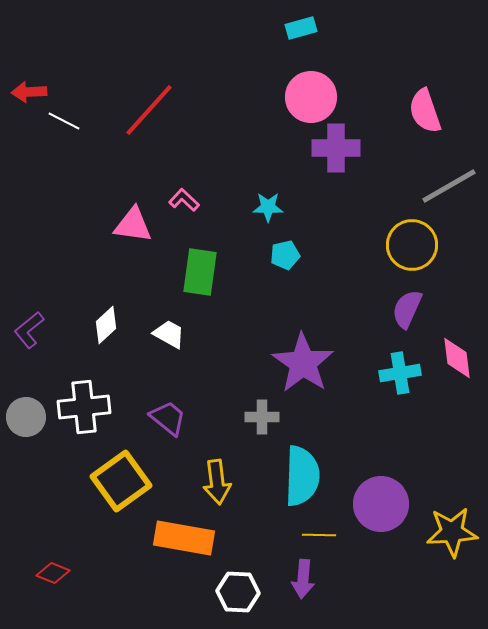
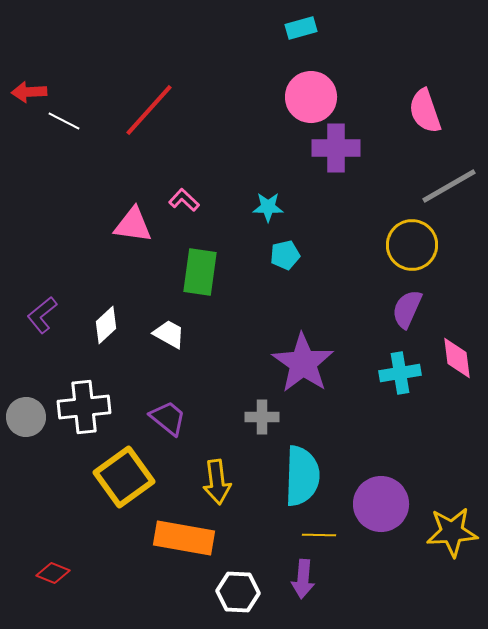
purple L-shape: moved 13 px right, 15 px up
yellow square: moved 3 px right, 4 px up
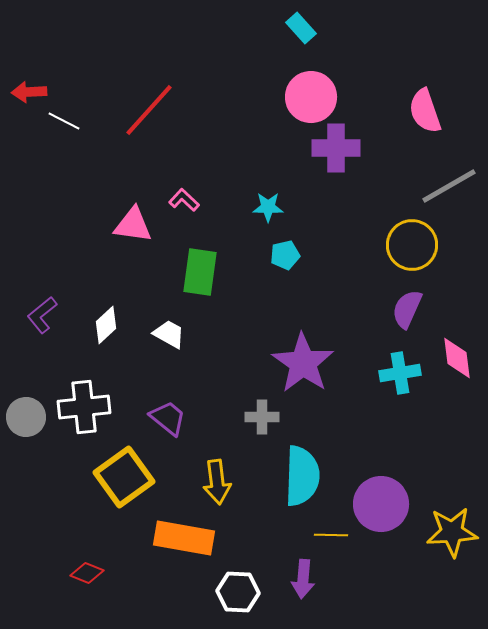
cyan rectangle: rotated 64 degrees clockwise
yellow line: moved 12 px right
red diamond: moved 34 px right
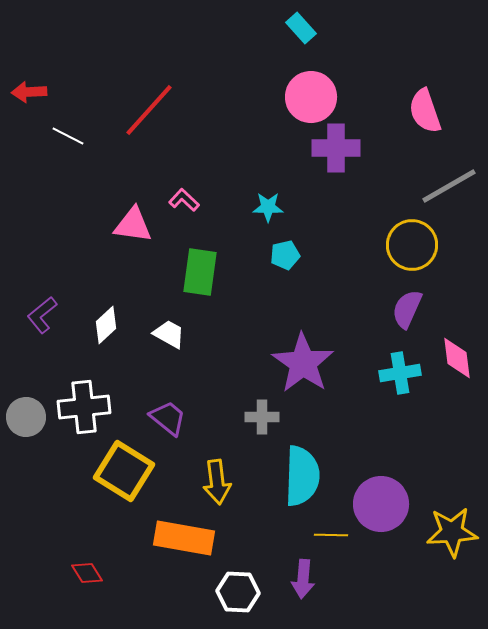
white line: moved 4 px right, 15 px down
yellow square: moved 6 px up; rotated 22 degrees counterclockwise
red diamond: rotated 36 degrees clockwise
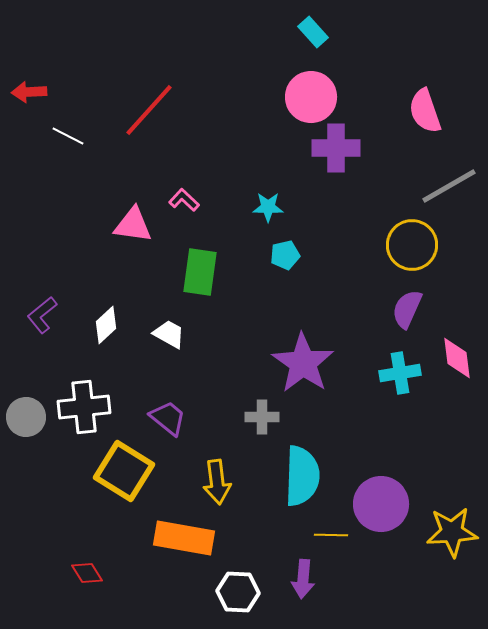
cyan rectangle: moved 12 px right, 4 px down
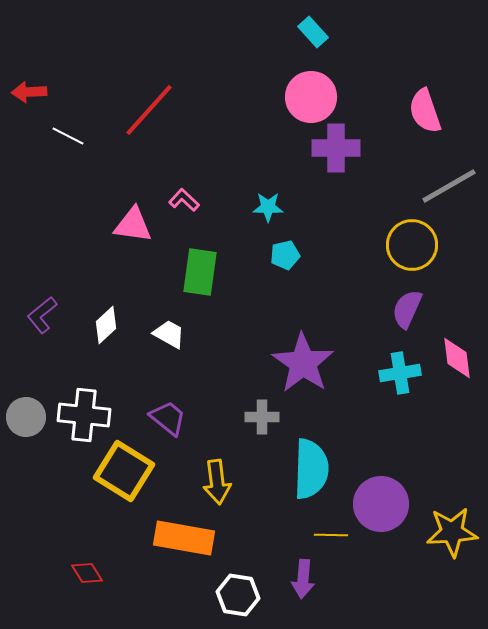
white cross: moved 8 px down; rotated 12 degrees clockwise
cyan semicircle: moved 9 px right, 7 px up
white hexagon: moved 3 px down; rotated 6 degrees clockwise
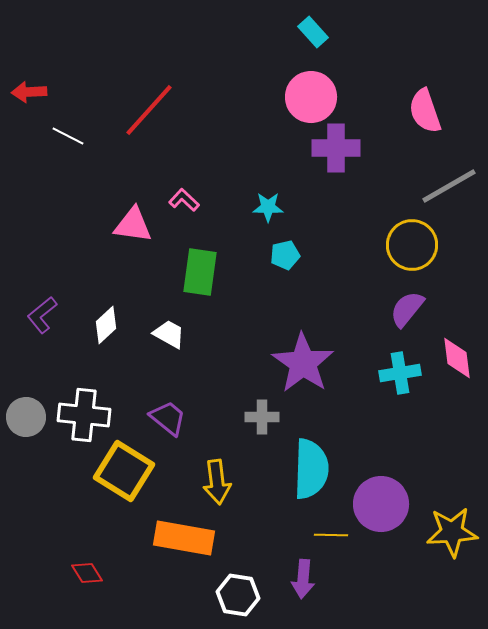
purple semicircle: rotated 15 degrees clockwise
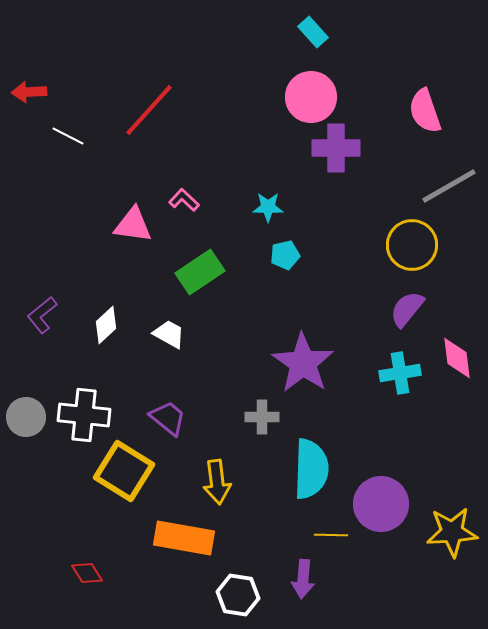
green rectangle: rotated 48 degrees clockwise
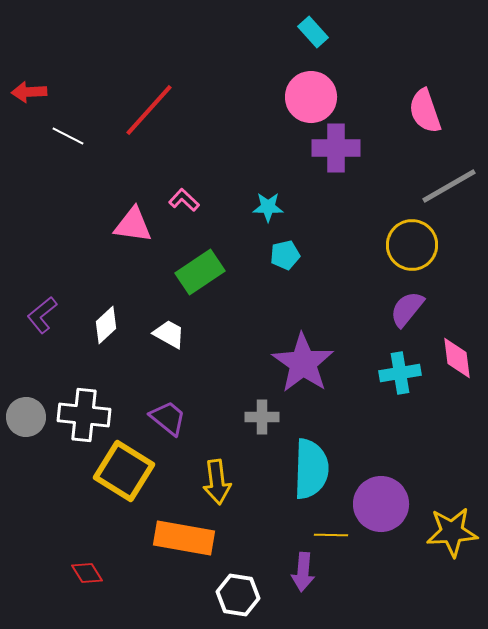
purple arrow: moved 7 px up
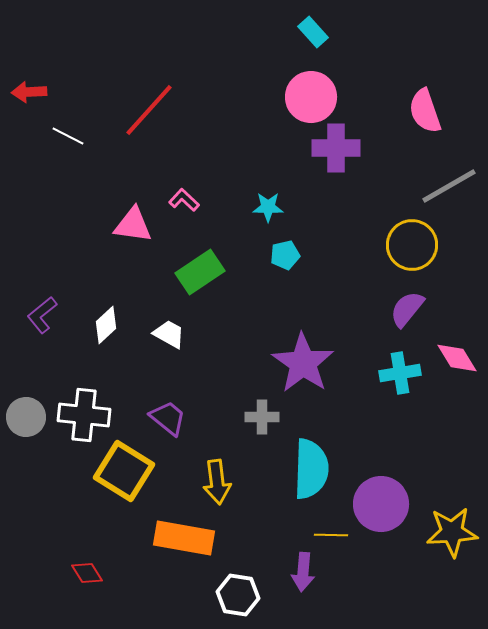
pink diamond: rotated 24 degrees counterclockwise
